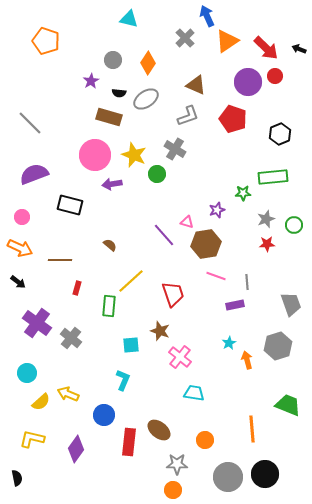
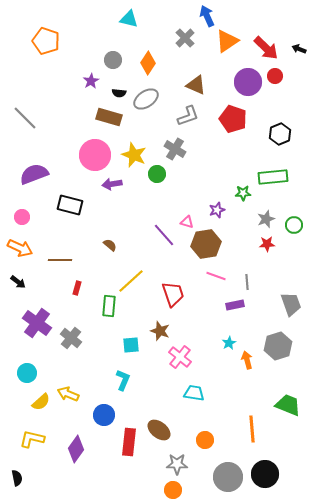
gray line at (30, 123): moved 5 px left, 5 px up
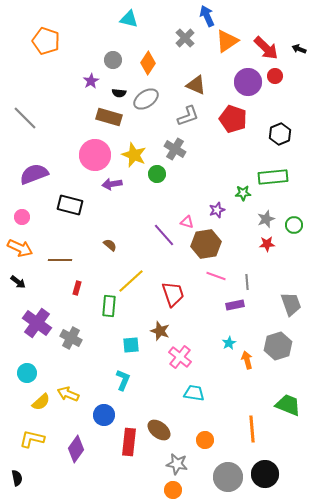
gray cross at (71, 338): rotated 10 degrees counterclockwise
gray star at (177, 464): rotated 10 degrees clockwise
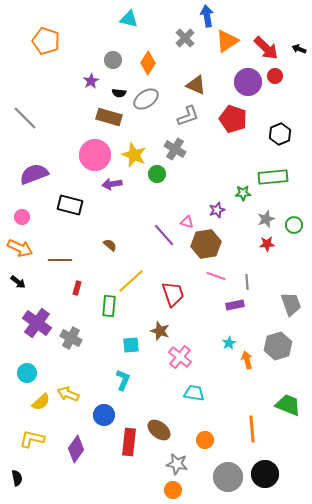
blue arrow at (207, 16): rotated 15 degrees clockwise
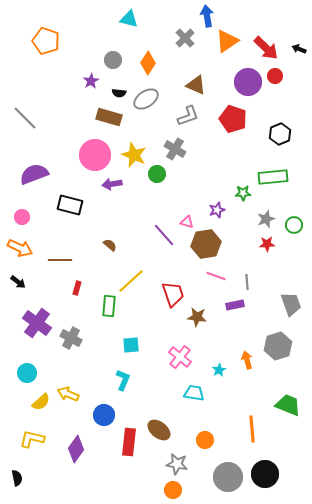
brown star at (160, 331): moved 37 px right, 14 px up; rotated 12 degrees counterclockwise
cyan star at (229, 343): moved 10 px left, 27 px down
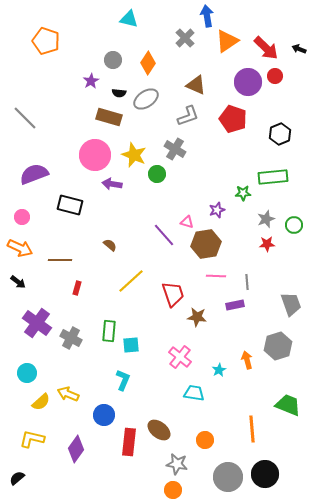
purple arrow at (112, 184): rotated 18 degrees clockwise
pink line at (216, 276): rotated 18 degrees counterclockwise
green rectangle at (109, 306): moved 25 px down
black semicircle at (17, 478): rotated 119 degrees counterclockwise
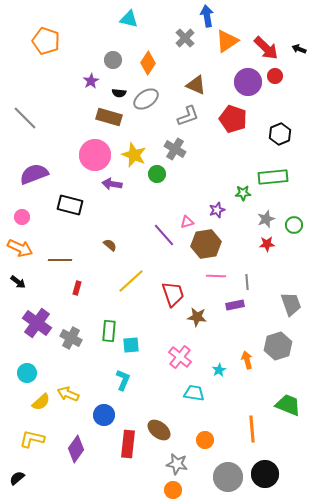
pink triangle at (187, 222): rotated 32 degrees counterclockwise
red rectangle at (129, 442): moved 1 px left, 2 px down
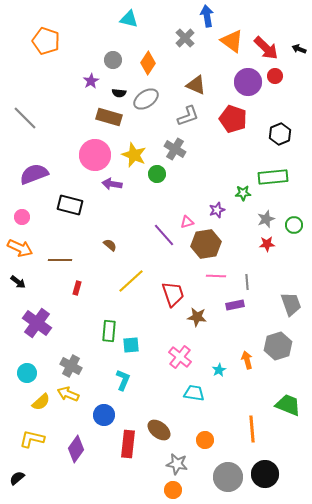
orange triangle at (227, 41): moved 5 px right; rotated 50 degrees counterclockwise
gray cross at (71, 338): moved 28 px down
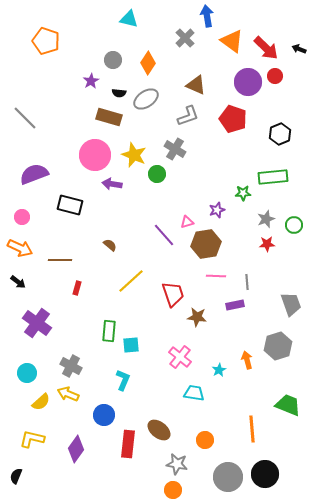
black semicircle at (17, 478): moved 1 px left, 2 px up; rotated 28 degrees counterclockwise
